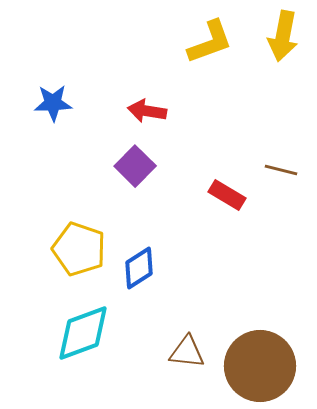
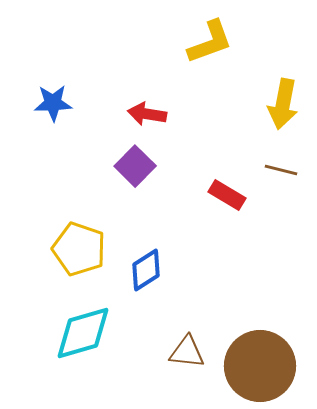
yellow arrow: moved 68 px down
red arrow: moved 3 px down
blue diamond: moved 7 px right, 2 px down
cyan diamond: rotated 4 degrees clockwise
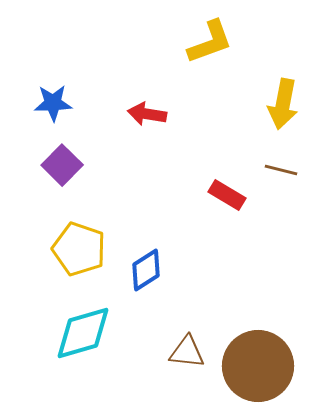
purple square: moved 73 px left, 1 px up
brown circle: moved 2 px left
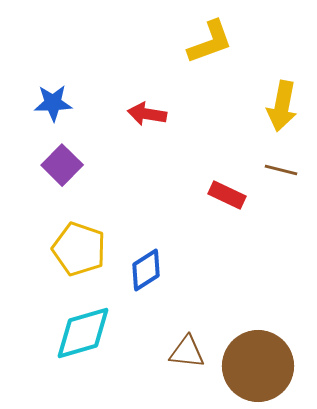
yellow arrow: moved 1 px left, 2 px down
red rectangle: rotated 6 degrees counterclockwise
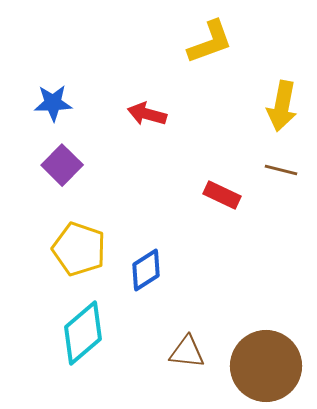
red arrow: rotated 6 degrees clockwise
red rectangle: moved 5 px left
cyan diamond: rotated 24 degrees counterclockwise
brown circle: moved 8 px right
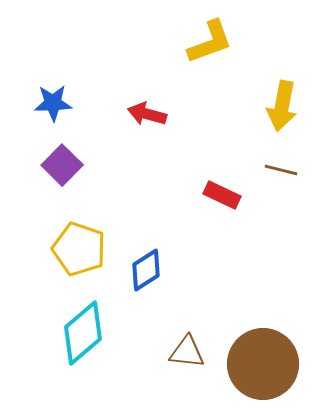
brown circle: moved 3 px left, 2 px up
